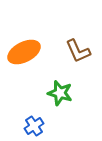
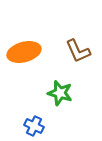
orange ellipse: rotated 12 degrees clockwise
blue cross: rotated 30 degrees counterclockwise
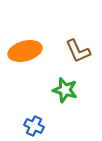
orange ellipse: moved 1 px right, 1 px up
green star: moved 5 px right, 3 px up
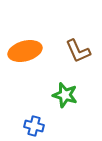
green star: moved 5 px down
blue cross: rotated 12 degrees counterclockwise
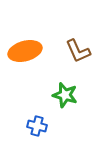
blue cross: moved 3 px right
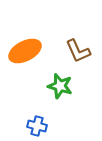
orange ellipse: rotated 12 degrees counterclockwise
green star: moved 5 px left, 9 px up
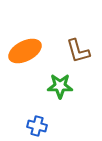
brown L-shape: rotated 8 degrees clockwise
green star: rotated 15 degrees counterclockwise
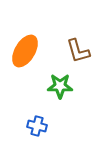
orange ellipse: rotated 32 degrees counterclockwise
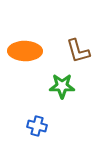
orange ellipse: rotated 60 degrees clockwise
green star: moved 2 px right
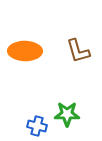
green star: moved 5 px right, 28 px down
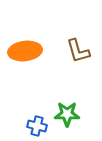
orange ellipse: rotated 8 degrees counterclockwise
